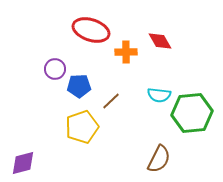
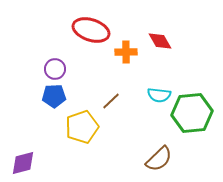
blue pentagon: moved 25 px left, 10 px down
brown semicircle: rotated 20 degrees clockwise
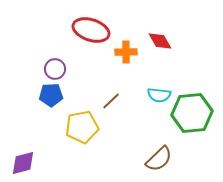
blue pentagon: moved 3 px left, 1 px up
yellow pentagon: rotated 8 degrees clockwise
